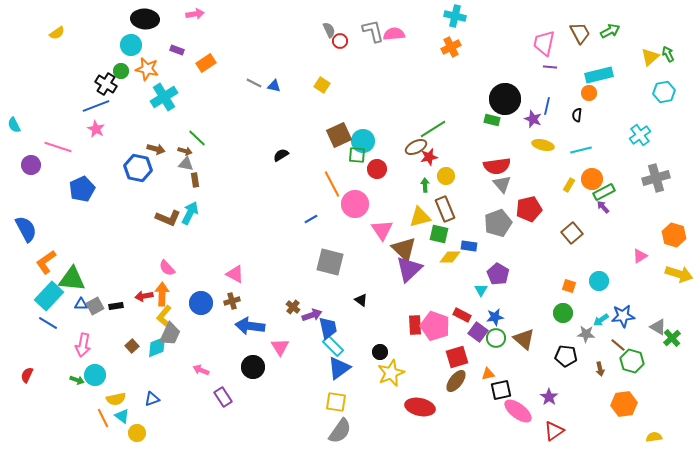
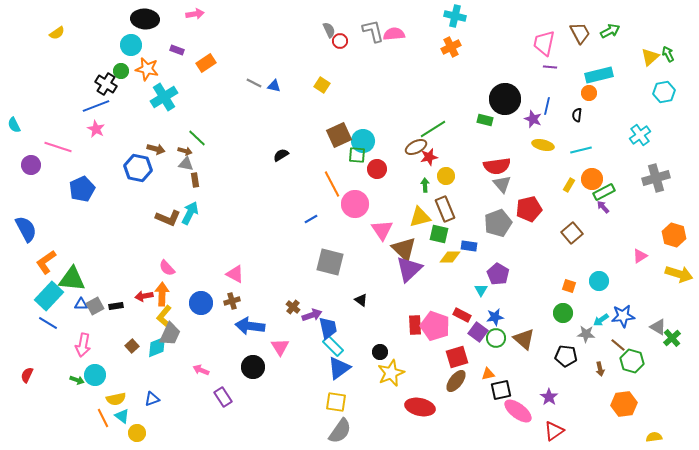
green rectangle at (492, 120): moved 7 px left
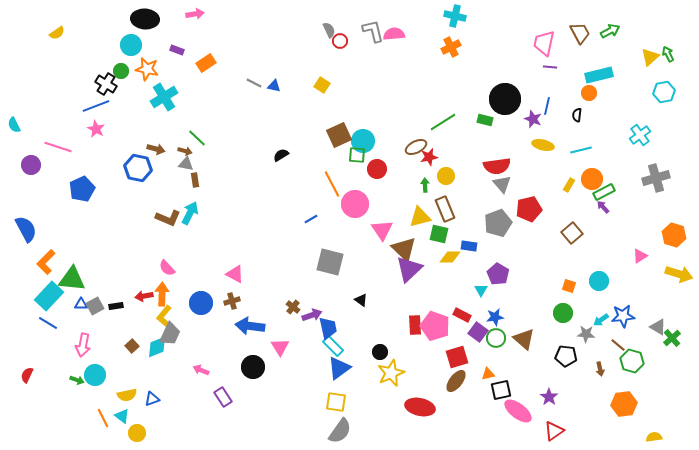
green line at (433, 129): moved 10 px right, 7 px up
orange L-shape at (46, 262): rotated 10 degrees counterclockwise
yellow semicircle at (116, 399): moved 11 px right, 4 px up
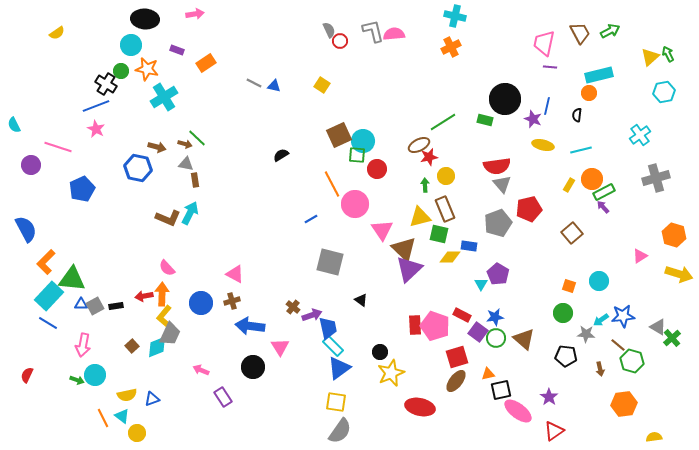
brown ellipse at (416, 147): moved 3 px right, 2 px up
brown arrow at (156, 149): moved 1 px right, 2 px up
brown arrow at (185, 151): moved 7 px up
cyan triangle at (481, 290): moved 6 px up
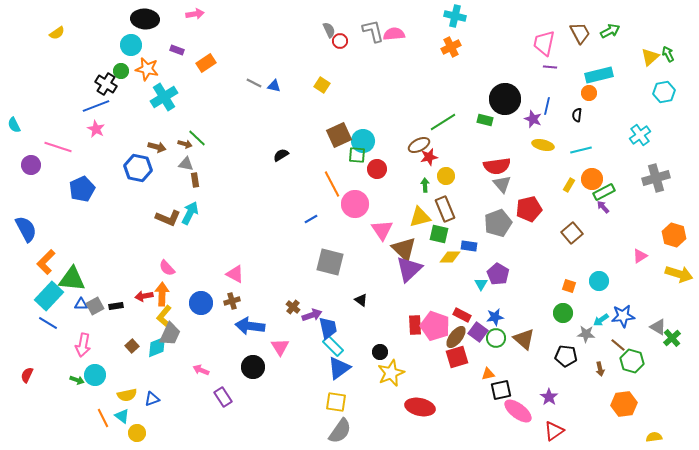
brown ellipse at (456, 381): moved 44 px up
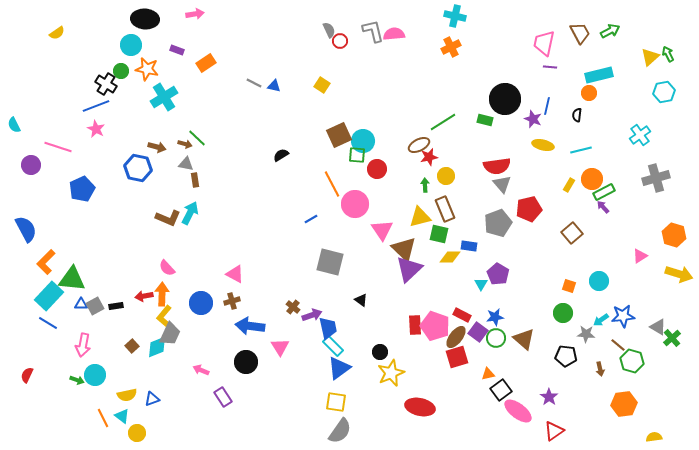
black circle at (253, 367): moved 7 px left, 5 px up
black square at (501, 390): rotated 25 degrees counterclockwise
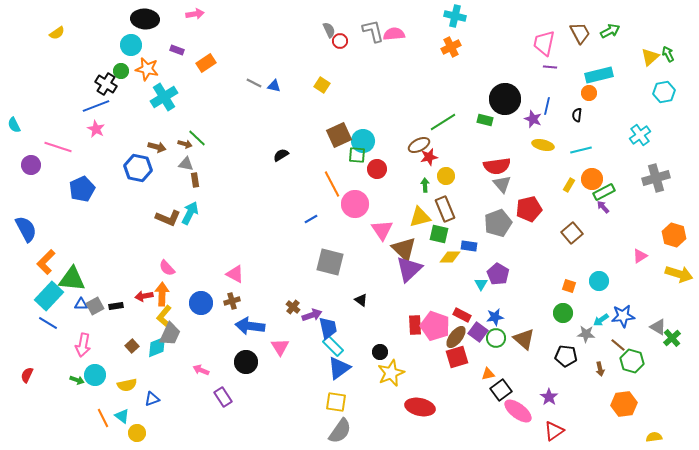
yellow semicircle at (127, 395): moved 10 px up
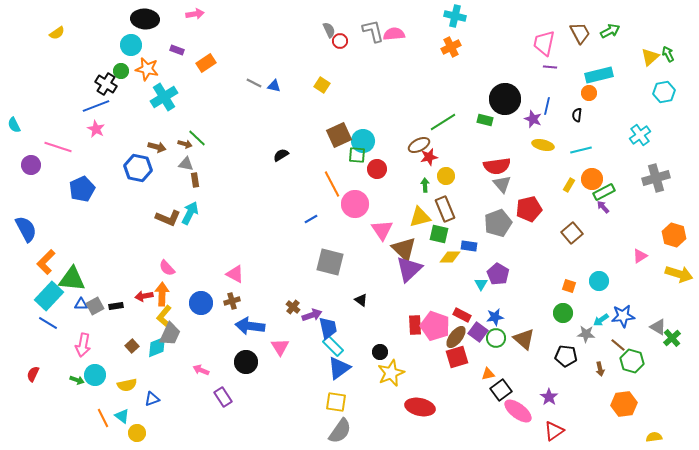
red semicircle at (27, 375): moved 6 px right, 1 px up
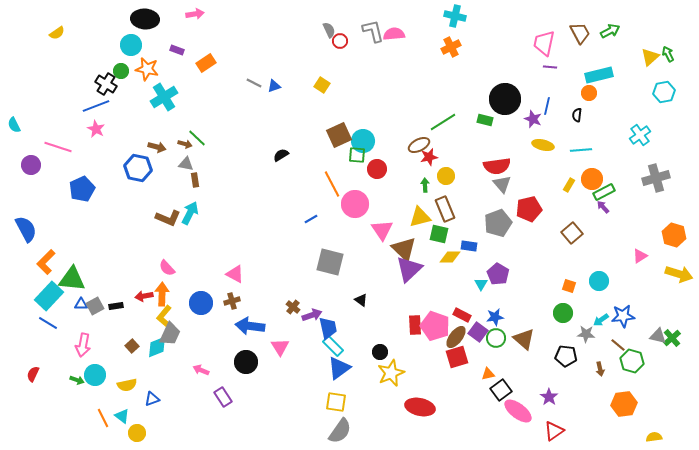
blue triangle at (274, 86): rotated 32 degrees counterclockwise
cyan line at (581, 150): rotated 10 degrees clockwise
gray triangle at (658, 327): moved 9 px down; rotated 18 degrees counterclockwise
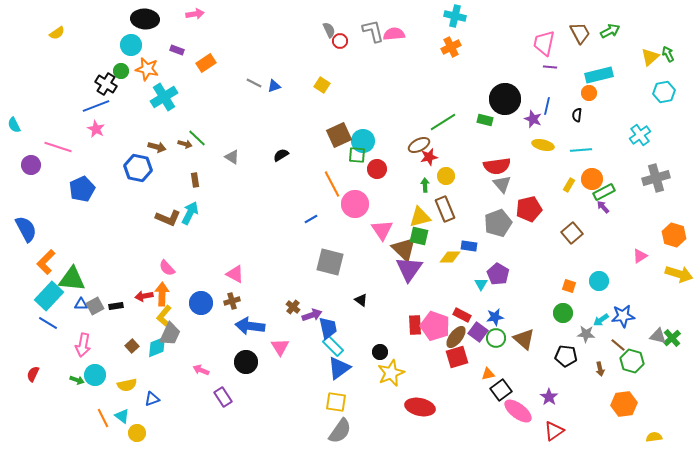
gray triangle at (186, 164): moved 46 px right, 7 px up; rotated 21 degrees clockwise
green square at (439, 234): moved 20 px left, 2 px down
purple triangle at (409, 269): rotated 12 degrees counterclockwise
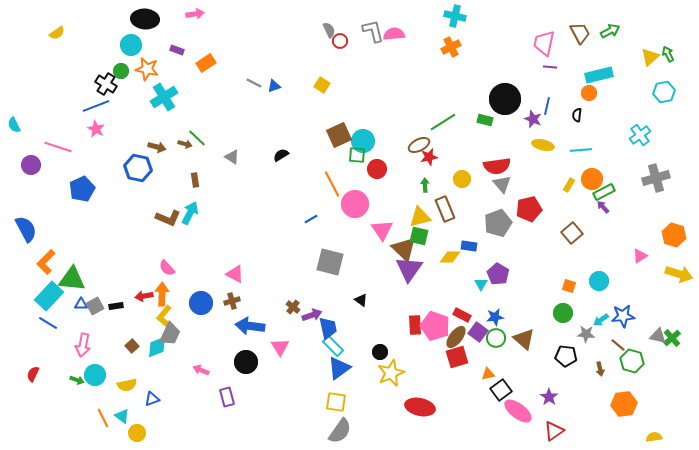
yellow circle at (446, 176): moved 16 px right, 3 px down
purple rectangle at (223, 397): moved 4 px right; rotated 18 degrees clockwise
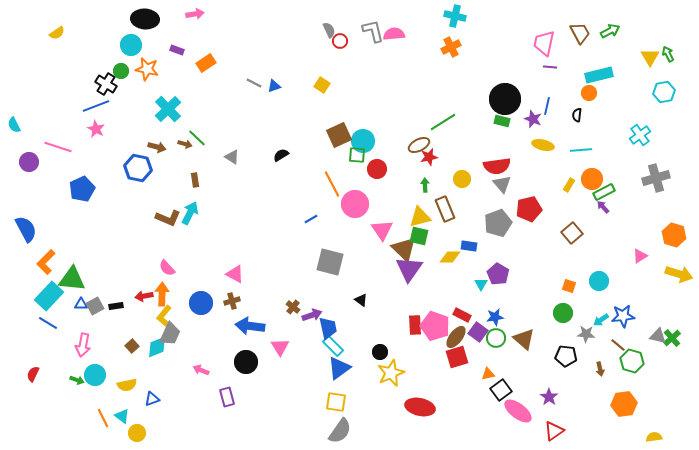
yellow triangle at (650, 57): rotated 18 degrees counterclockwise
cyan cross at (164, 97): moved 4 px right, 12 px down; rotated 12 degrees counterclockwise
green rectangle at (485, 120): moved 17 px right, 1 px down
purple circle at (31, 165): moved 2 px left, 3 px up
